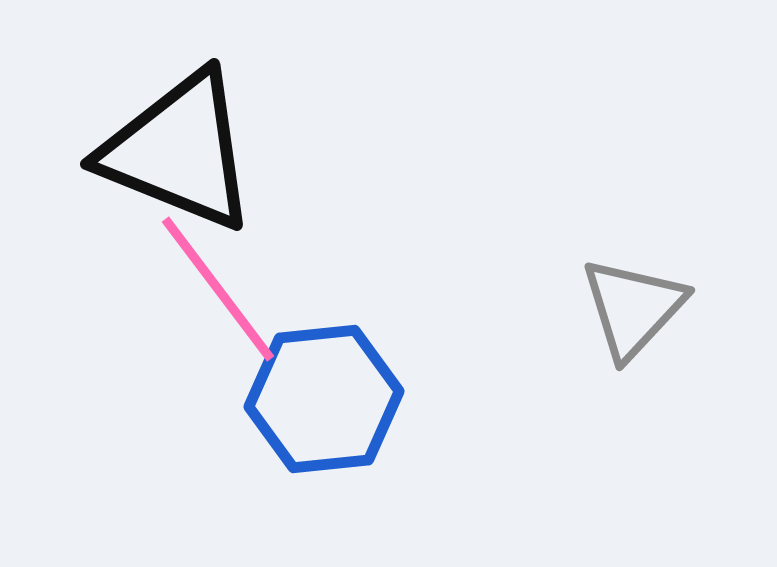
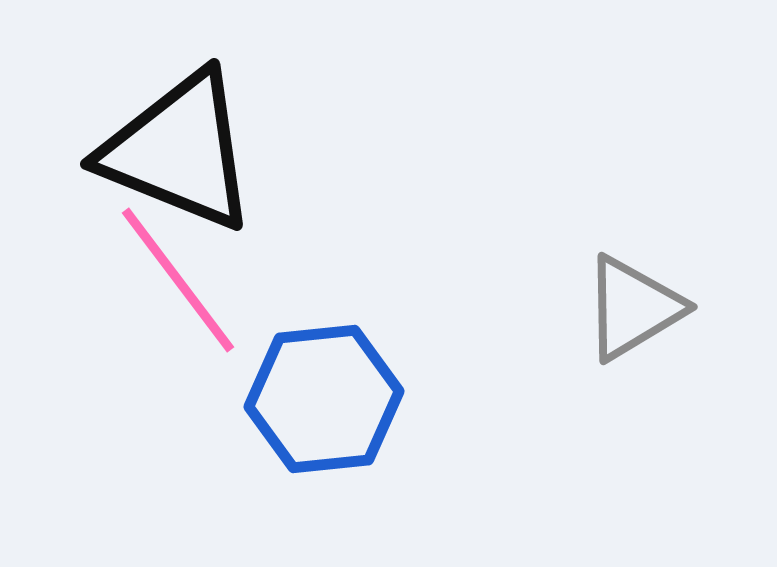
pink line: moved 40 px left, 9 px up
gray triangle: rotated 16 degrees clockwise
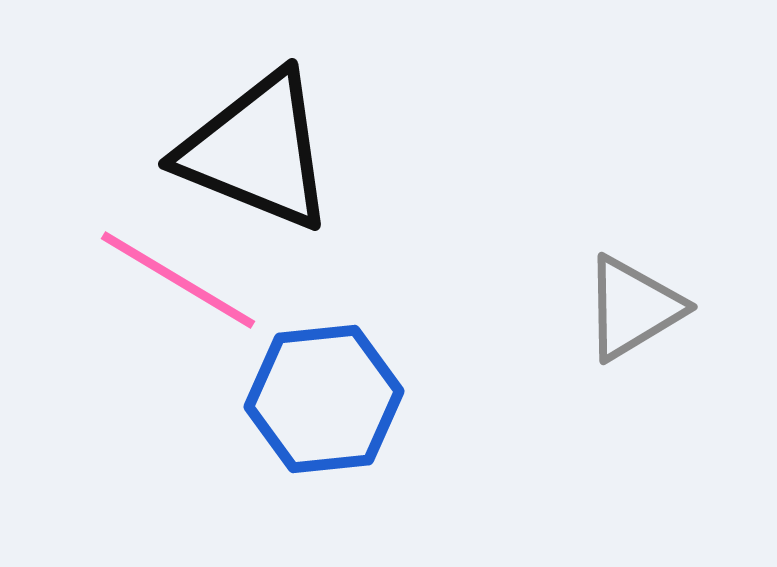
black triangle: moved 78 px right
pink line: rotated 22 degrees counterclockwise
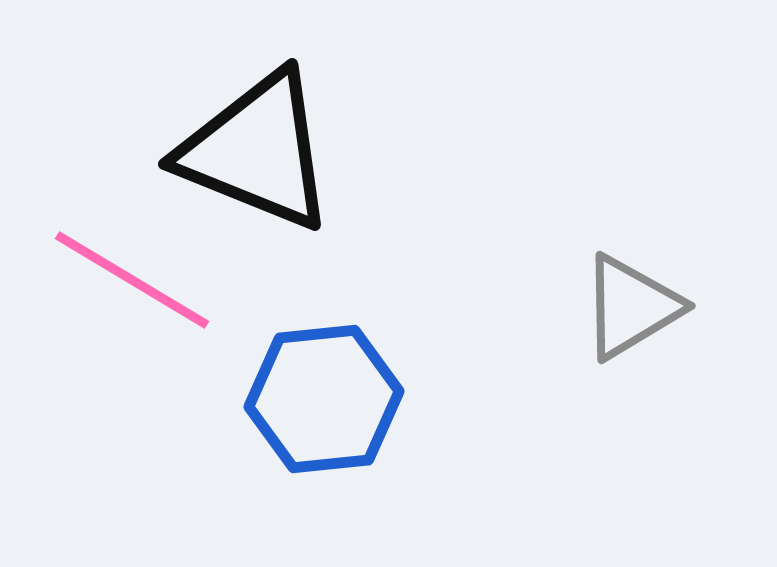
pink line: moved 46 px left
gray triangle: moved 2 px left, 1 px up
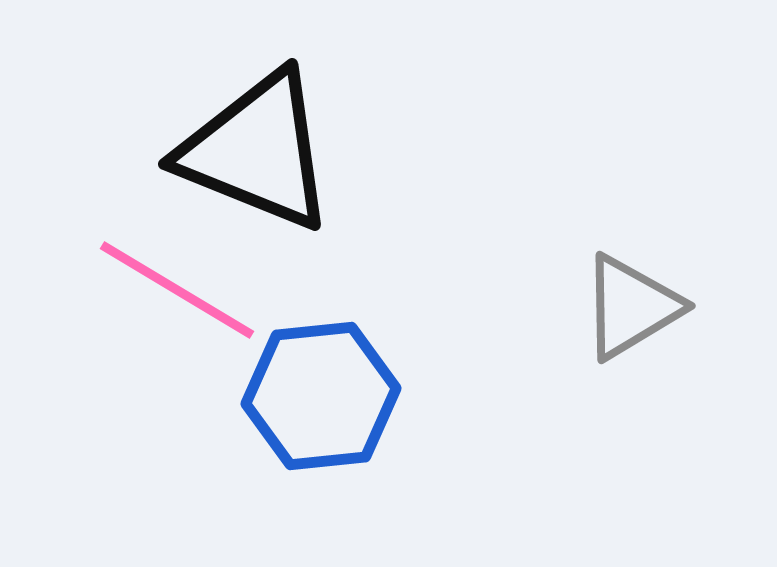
pink line: moved 45 px right, 10 px down
blue hexagon: moved 3 px left, 3 px up
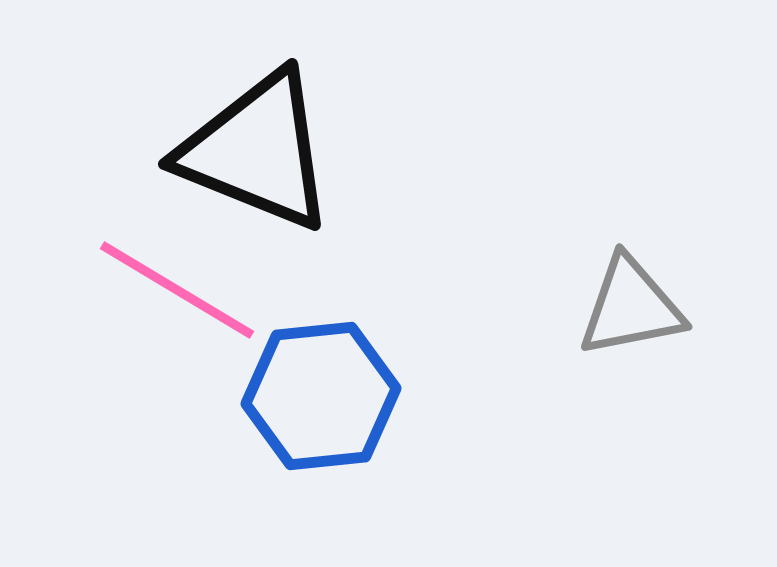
gray triangle: rotated 20 degrees clockwise
